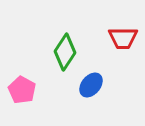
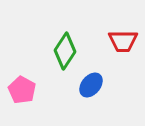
red trapezoid: moved 3 px down
green diamond: moved 1 px up
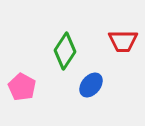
pink pentagon: moved 3 px up
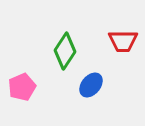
pink pentagon: rotated 20 degrees clockwise
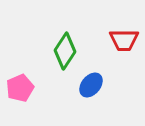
red trapezoid: moved 1 px right, 1 px up
pink pentagon: moved 2 px left, 1 px down
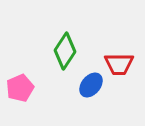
red trapezoid: moved 5 px left, 24 px down
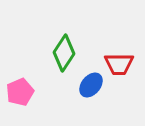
green diamond: moved 1 px left, 2 px down
pink pentagon: moved 4 px down
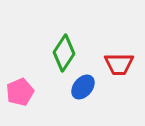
blue ellipse: moved 8 px left, 2 px down
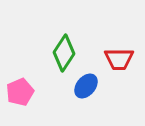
red trapezoid: moved 5 px up
blue ellipse: moved 3 px right, 1 px up
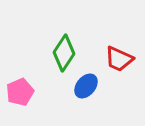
red trapezoid: rotated 24 degrees clockwise
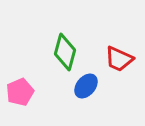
green diamond: moved 1 px right, 1 px up; rotated 18 degrees counterclockwise
